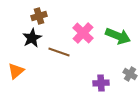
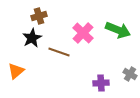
green arrow: moved 6 px up
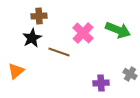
brown cross: rotated 14 degrees clockwise
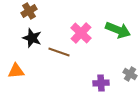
brown cross: moved 10 px left, 5 px up; rotated 28 degrees counterclockwise
pink cross: moved 2 px left
black star: rotated 24 degrees counterclockwise
orange triangle: rotated 36 degrees clockwise
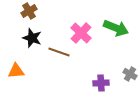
green arrow: moved 2 px left, 2 px up
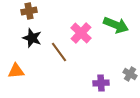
brown cross: rotated 21 degrees clockwise
green arrow: moved 3 px up
brown line: rotated 35 degrees clockwise
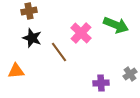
gray cross: rotated 24 degrees clockwise
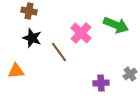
brown cross: rotated 21 degrees clockwise
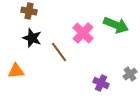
pink cross: moved 2 px right
purple cross: rotated 28 degrees clockwise
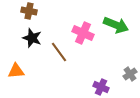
pink cross: rotated 20 degrees counterclockwise
purple cross: moved 4 px down
